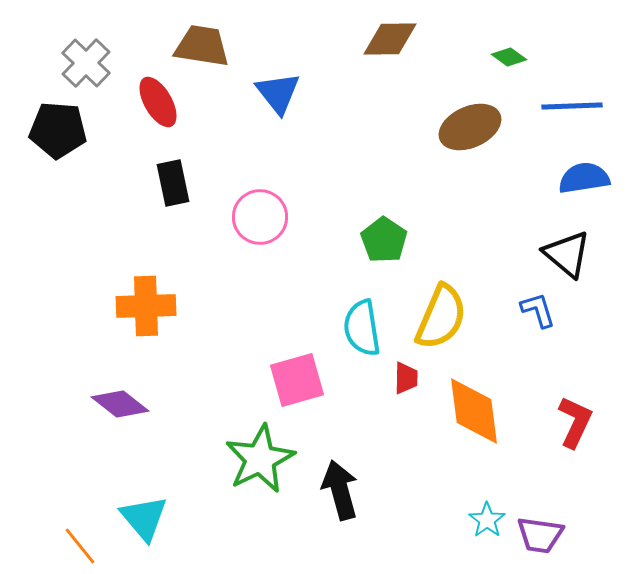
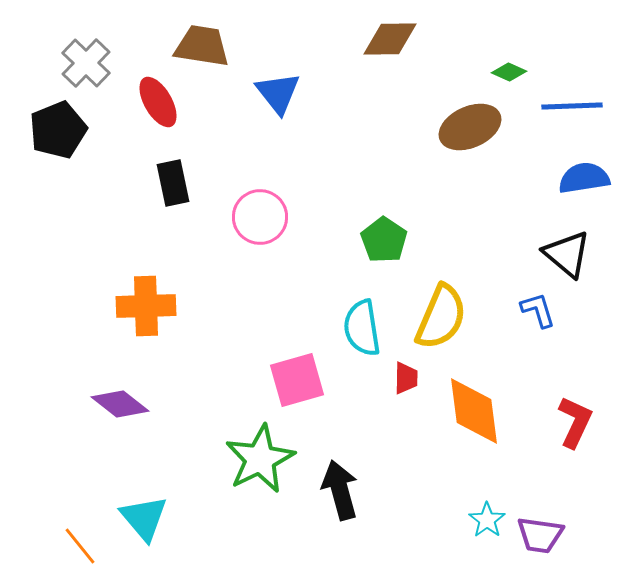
green diamond: moved 15 px down; rotated 12 degrees counterclockwise
black pentagon: rotated 26 degrees counterclockwise
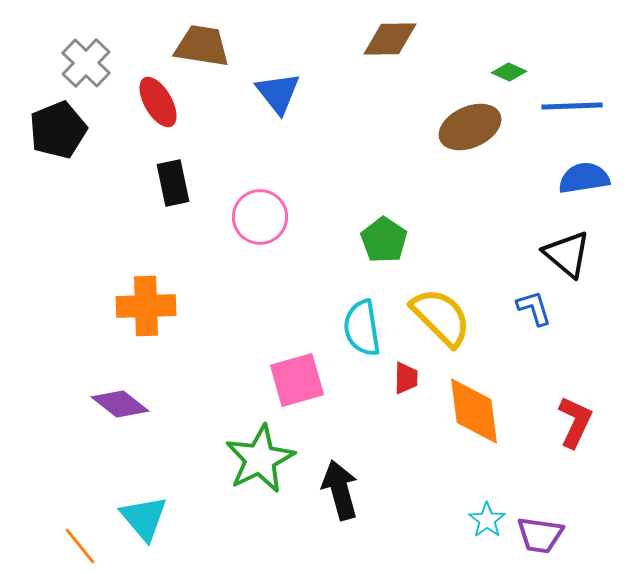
blue L-shape: moved 4 px left, 2 px up
yellow semicircle: rotated 68 degrees counterclockwise
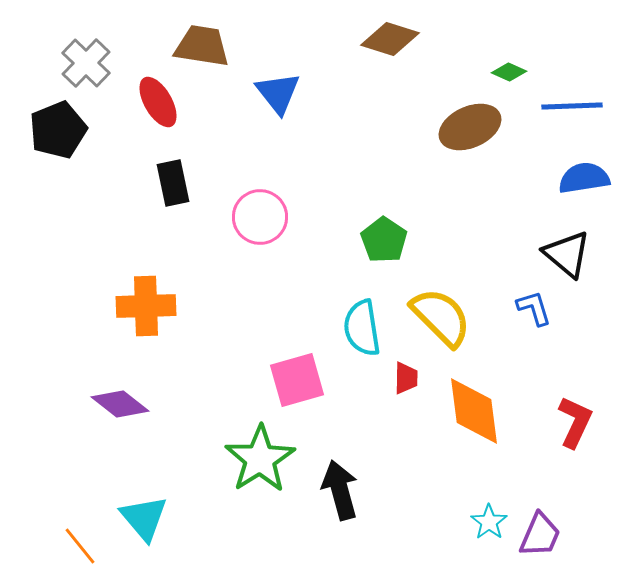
brown diamond: rotated 18 degrees clockwise
green star: rotated 6 degrees counterclockwise
cyan star: moved 2 px right, 2 px down
purple trapezoid: rotated 75 degrees counterclockwise
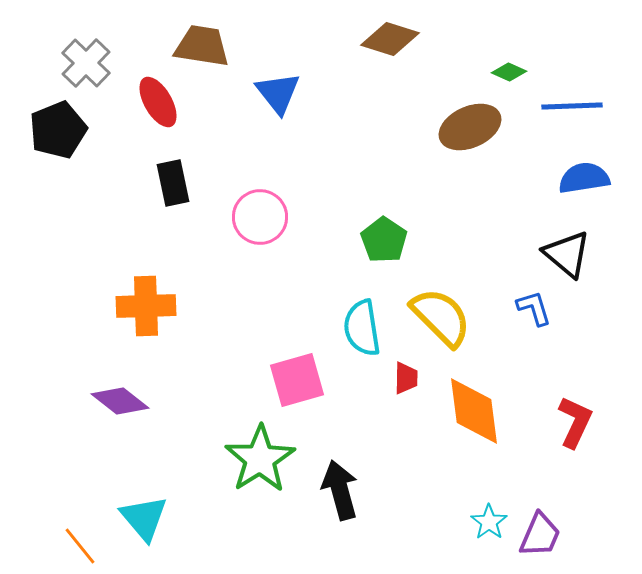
purple diamond: moved 3 px up
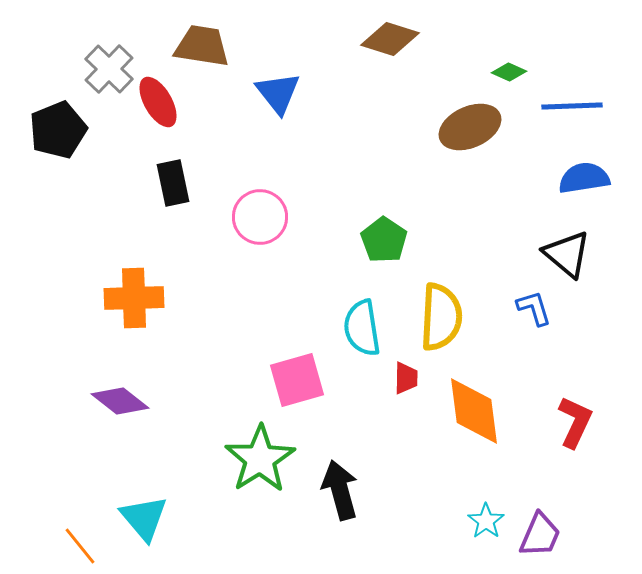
gray cross: moved 23 px right, 6 px down
orange cross: moved 12 px left, 8 px up
yellow semicircle: rotated 48 degrees clockwise
cyan star: moved 3 px left, 1 px up
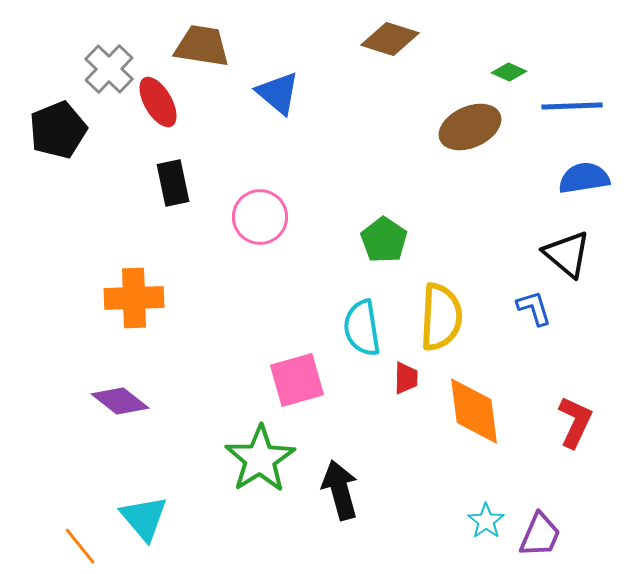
blue triangle: rotated 12 degrees counterclockwise
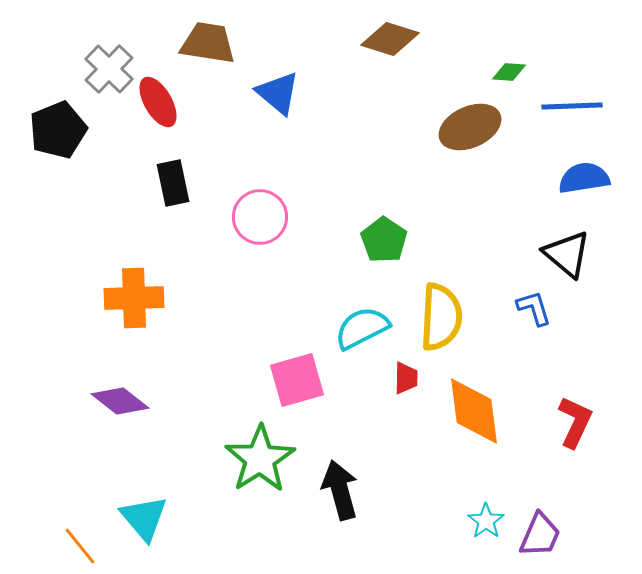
brown trapezoid: moved 6 px right, 3 px up
green diamond: rotated 20 degrees counterclockwise
cyan semicircle: rotated 72 degrees clockwise
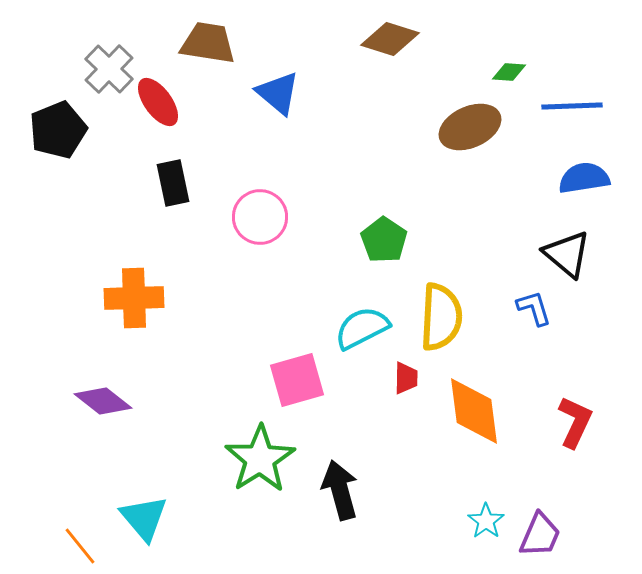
red ellipse: rotated 6 degrees counterclockwise
purple diamond: moved 17 px left
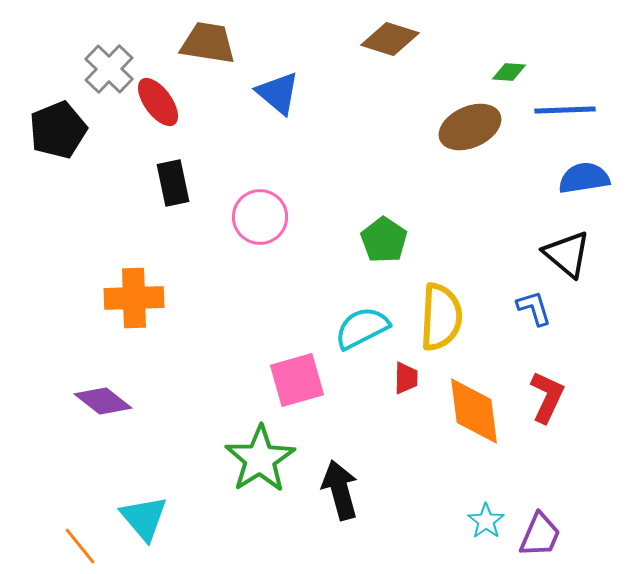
blue line: moved 7 px left, 4 px down
red L-shape: moved 28 px left, 25 px up
